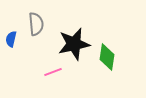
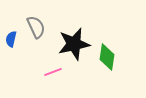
gray semicircle: moved 3 px down; rotated 20 degrees counterclockwise
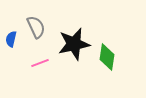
pink line: moved 13 px left, 9 px up
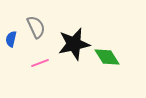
green diamond: rotated 40 degrees counterclockwise
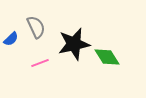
blue semicircle: rotated 147 degrees counterclockwise
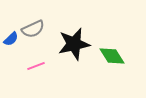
gray semicircle: moved 3 px left, 2 px down; rotated 90 degrees clockwise
green diamond: moved 5 px right, 1 px up
pink line: moved 4 px left, 3 px down
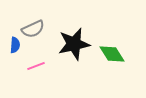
blue semicircle: moved 4 px right, 6 px down; rotated 42 degrees counterclockwise
green diamond: moved 2 px up
